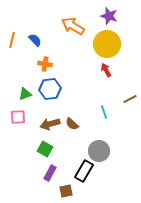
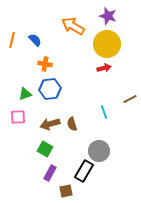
purple star: moved 1 px left
red arrow: moved 2 px left, 2 px up; rotated 104 degrees clockwise
brown semicircle: rotated 32 degrees clockwise
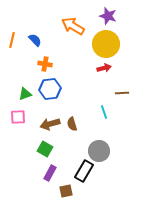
yellow circle: moved 1 px left
brown line: moved 8 px left, 6 px up; rotated 24 degrees clockwise
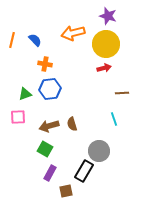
orange arrow: moved 7 px down; rotated 45 degrees counterclockwise
cyan line: moved 10 px right, 7 px down
brown arrow: moved 1 px left, 2 px down
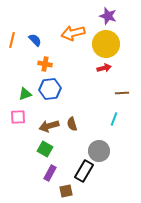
cyan line: rotated 40 degrees clockwise
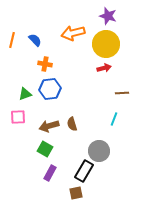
brown square: moved 10 px right, 2 px down
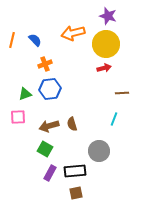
orange cross: rotated 32 degrees counterclockwise
black rectangle: moved 9 px left; rotated 55 degrees clockwise
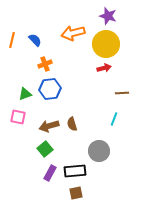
pink square: rotated 14 degrees clockwise
green square: rotated 21 degrees clockwise
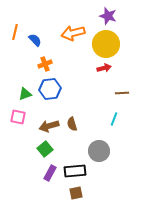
orange line: moved 3 px right, 8 px up
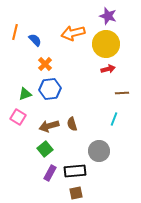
orange cross: rotated 24 degrees counterclockwise
red arrow: moved 4 px right, 1 px down
pink square: rotated 21 degrees clockwise
